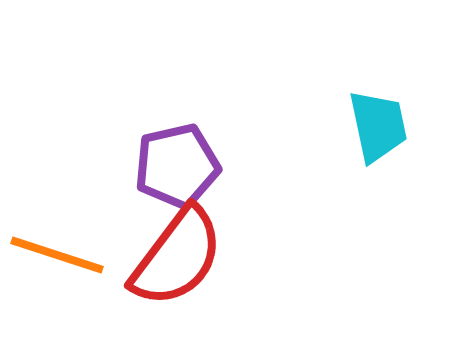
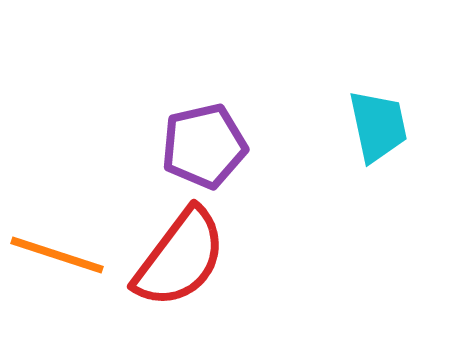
purple pentagon: moved 27 px right, 20 px up
red semicircle: moved 3 px right, 1 px down
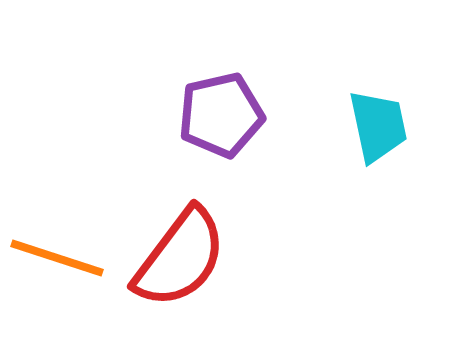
purple pentagon: moved 17 px right, 31 px up
orange line: moved 3 px down
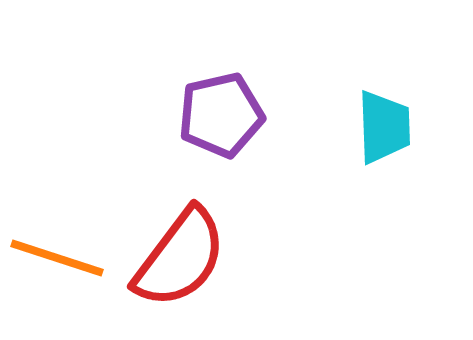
cyan trapezoid: moved 6 px right, 1 px down; rotated 10 degrees clockwise
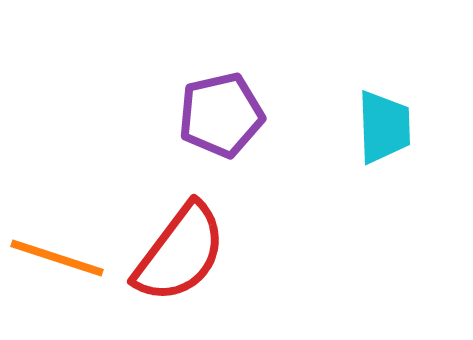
red semicircle: moved 5 px up
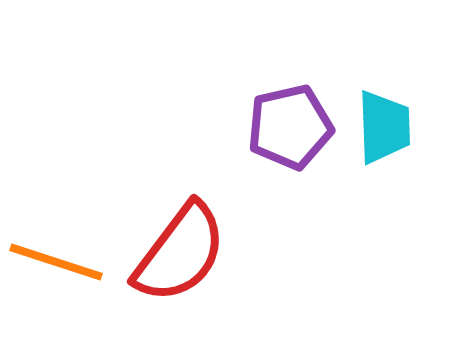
purple pentagon: moved 69 px right, 12 px down
orange line: moved 1 px left, 4 px down
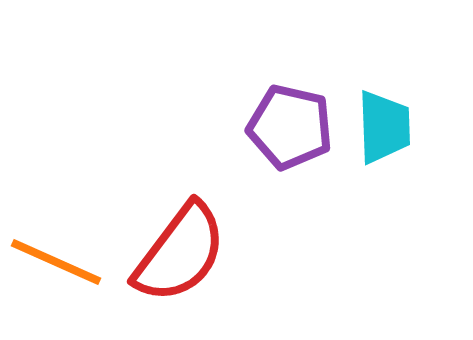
purple pentagon: rotated 26 degrees clockwise
orange line: rotated 6 degrees clockwise
